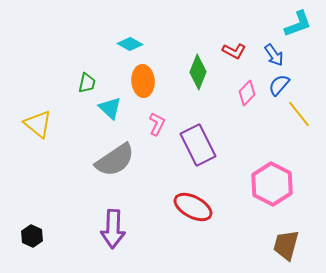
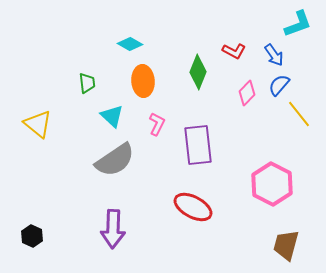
green trapezoid: rotated 20 degrees counterclockwise
cyan triangle: moved 2 px right, 8 px down
purple rectangle: rotated 21 degrees clockwise
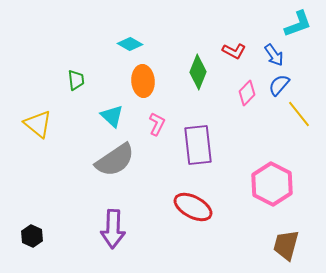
green trapezoid: moved 11 px left, 3 px up
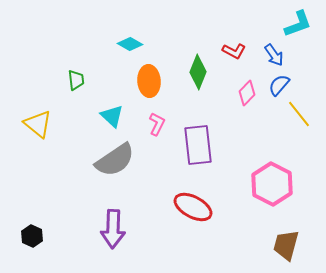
orange ellipse: moved 6 px right
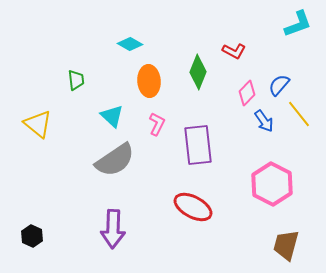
blue arrow: moved 10 px left, 66 px down
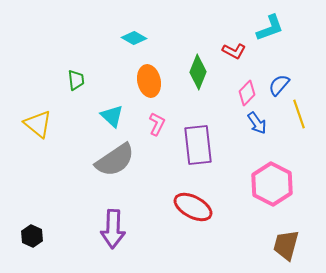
cyan L-shape: moved 28 px left, 4 px down
cyan diamond: moved 4 px right, 6 px up
orange ellipse: rotated 8 degrees counterclockwise
yellow line: rotated 20 degrees clockwise
blue arrow: moved 7 px left, 2 px down
